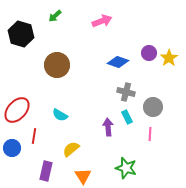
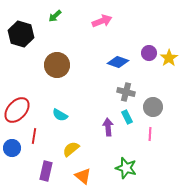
orange triangle: rotated 18 degrees counterclockwise
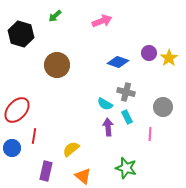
gray circle: moved 10 px right
cyan semicircle: moved 45 px right, 11 px up
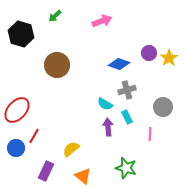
blue diamond: moved 1 px right, 2 px down
gray cross: moved 1 px right, 2 px up; rotated 30 degrees counterclockwise
red line: rotated 21 degrees clockwise
blue circle: moved 4 px right
purple rectangle: rotated 12 degrees clockwise
